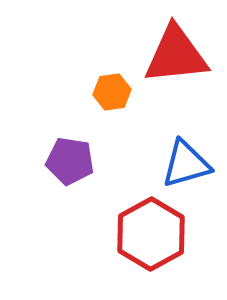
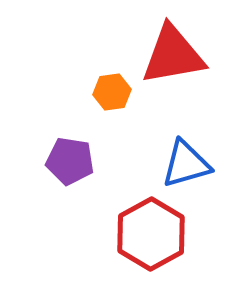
red triangle: moved 3 px left; rotated 4 degrees counterclockwise
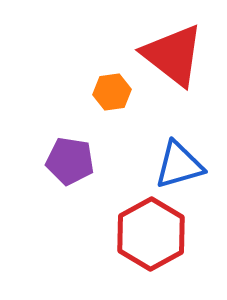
red triangle: rotated 48 degrees clockwise
blue triangle: moved 7 px left, 1 px down
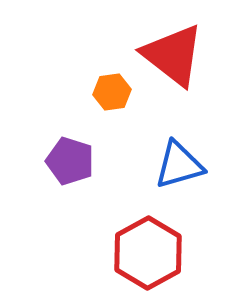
purple pentagon: rotated 9 degrees clockwise
red hexagon: moved 3 px left, 19 px down
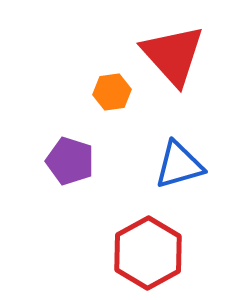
red triangle: rotated 10 degrees clockwise
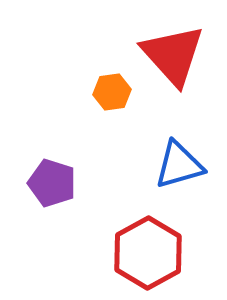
purple pentagon: moved 18 px left, 22 px down
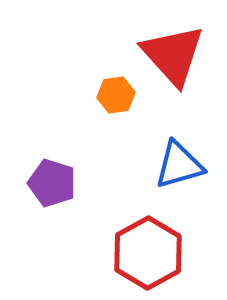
orange hexagon: moved 4 px right, 3 px down
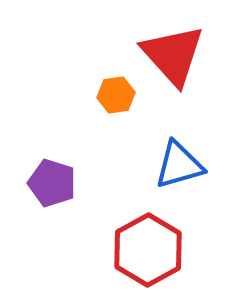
red hexagon: moved 3 px up
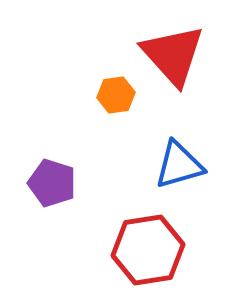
red hexagon: rotated 20 degrees clockwise
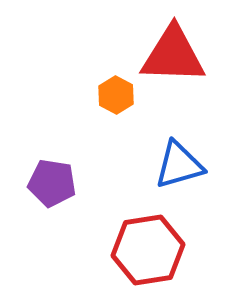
red triangle: rotated 46 degrees counterclockwise
orange hexagon: rotated 24 degrees counterclockwise
purple pentagon: rotated 9 degrees counterclockwise
